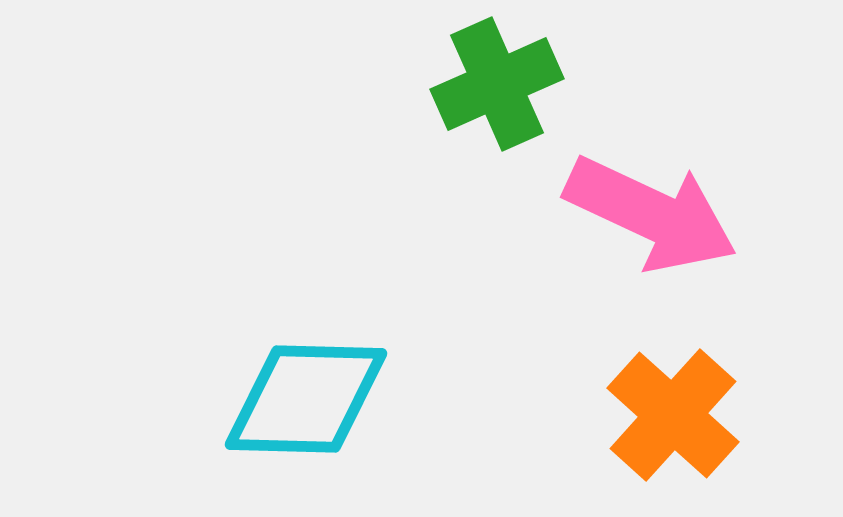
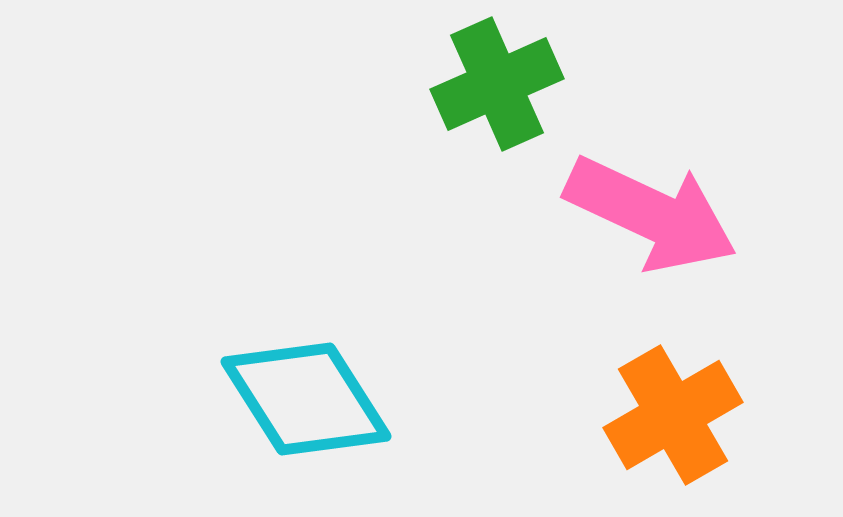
cyan diamond: rotated 56 degrees clockwise
orange cross: rotated 18 degrees clockwise
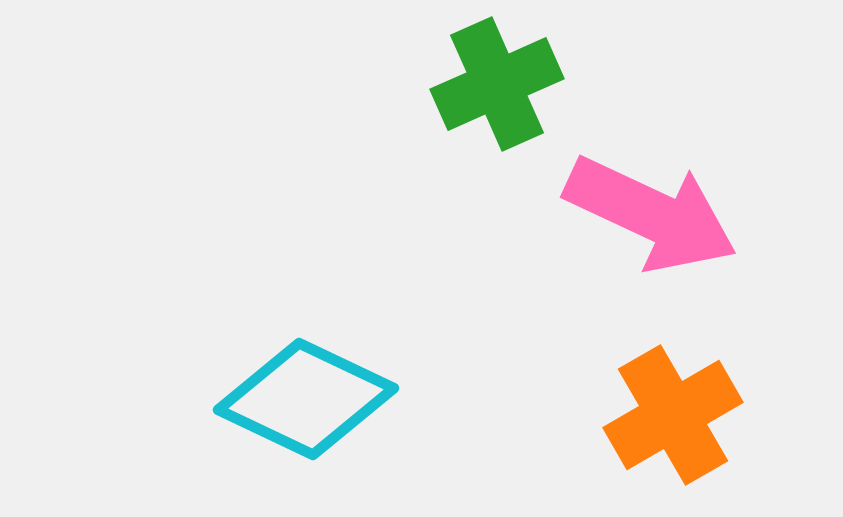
cyan diamond: rotated 32 degrees counterclockwise
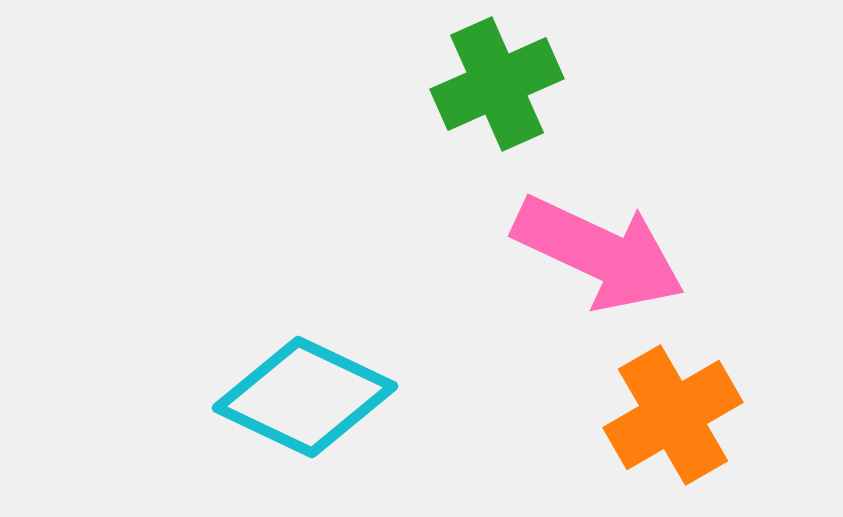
pink arrow: moved 52 px left, 39 px down
cyan diamond: moved 1 px left, 2 px up
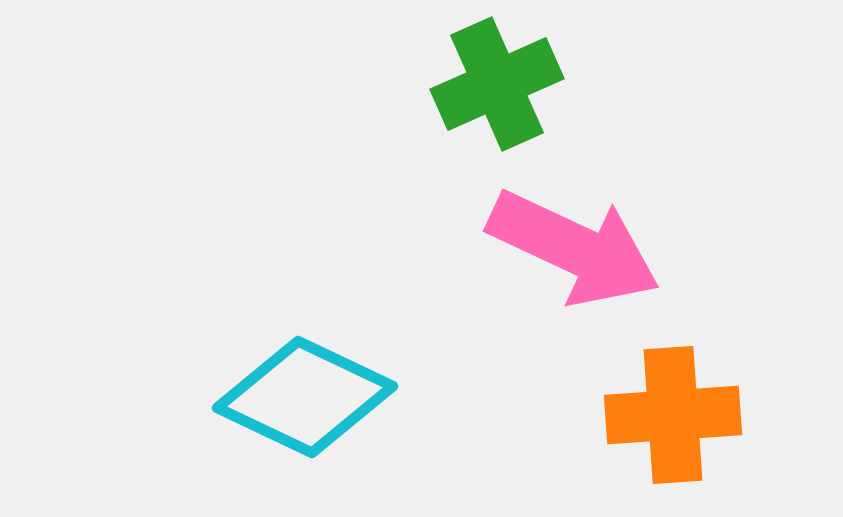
pink arrow: moved 25 px left, 5 px up
orange cross: rotated 26 degrees clockwise
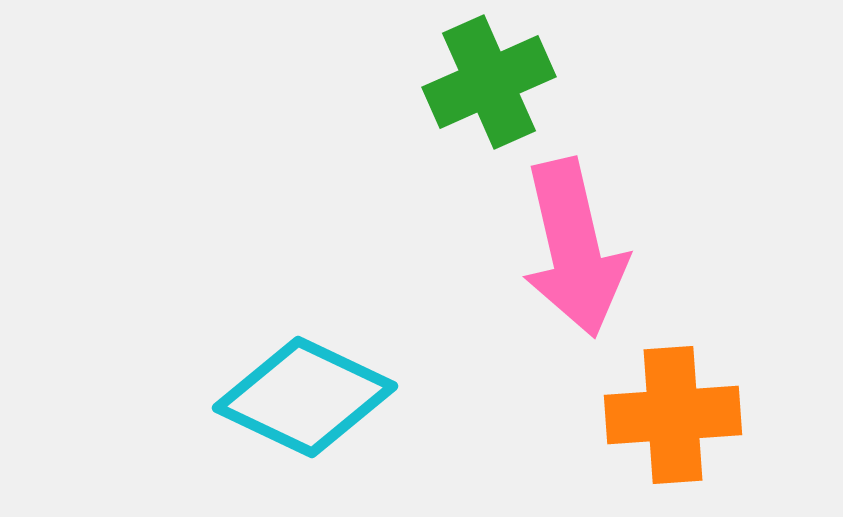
green cross: moved 8 px left, 2 px up
pink arrow: rotated 52 degrees clockwise
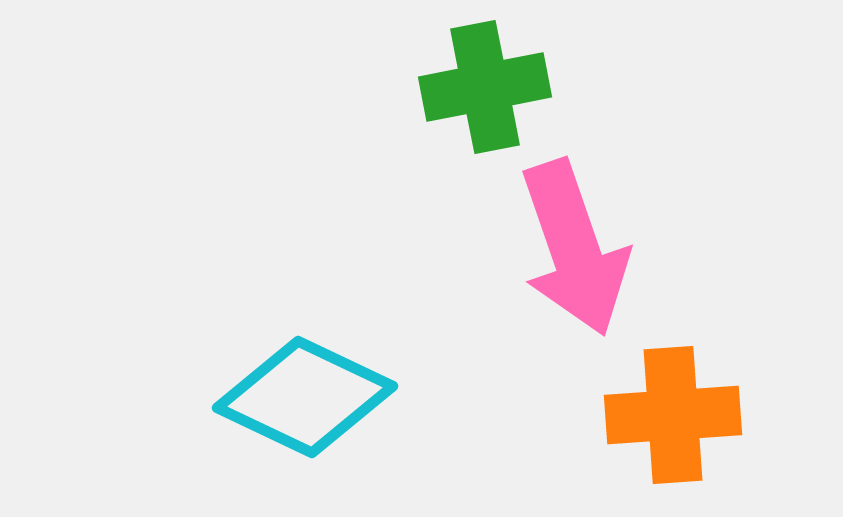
green cross: moved 4 px left, 5 px down; rotated 13 degrees clockwise
pink arrow: rotated 6 degrees counterclockwise
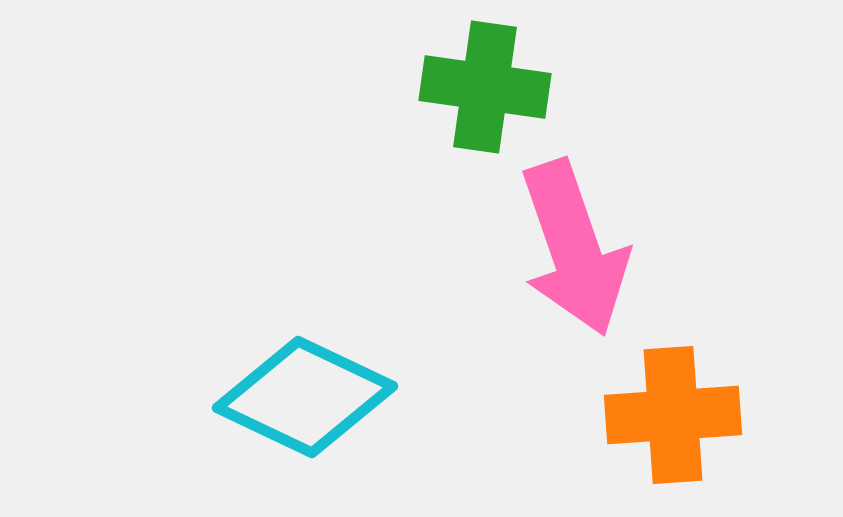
green cross: rotated 19 degrees clockwise
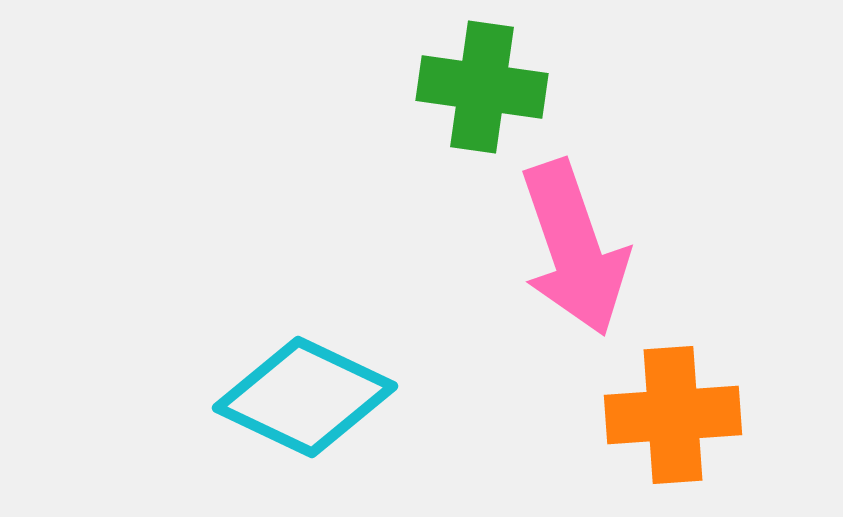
green cross: moved 3 px left
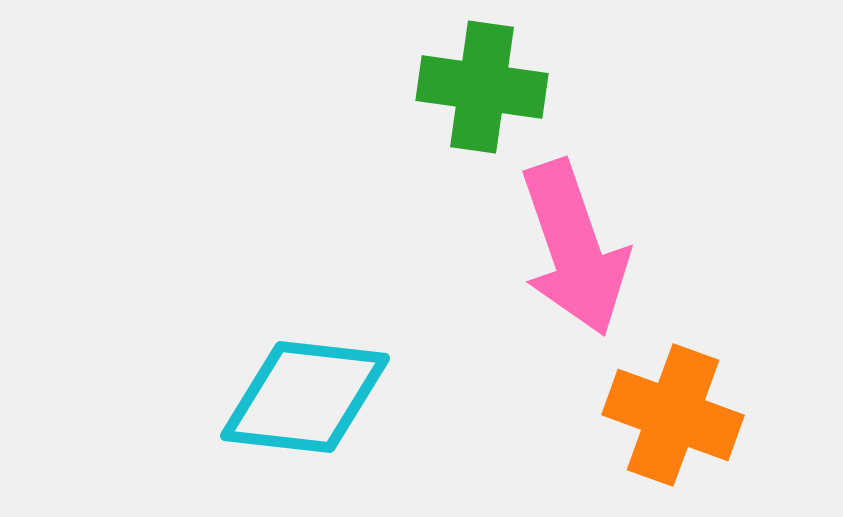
cyan diamond: rotated 19 degrees counterclockwise
orange cross: rotated 24 degrees clockwise
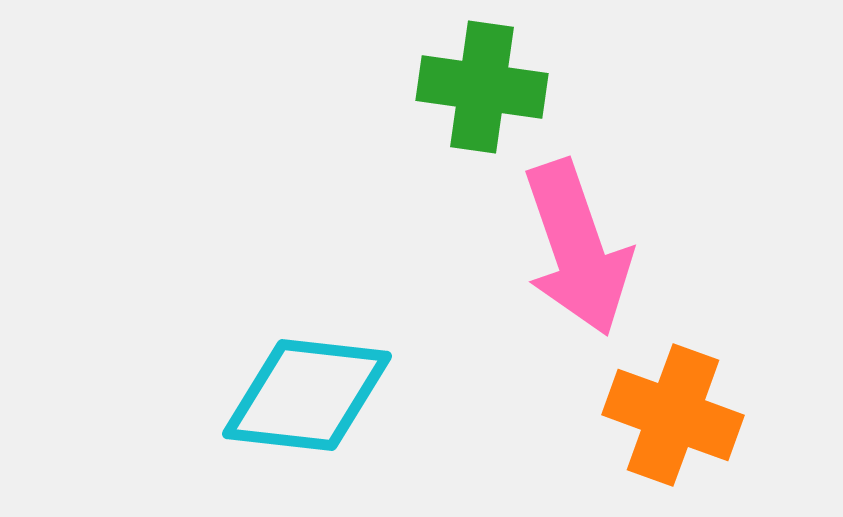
pink arrow: moved 3 px right
cyan diamond: moved 2 px right, 2 px up
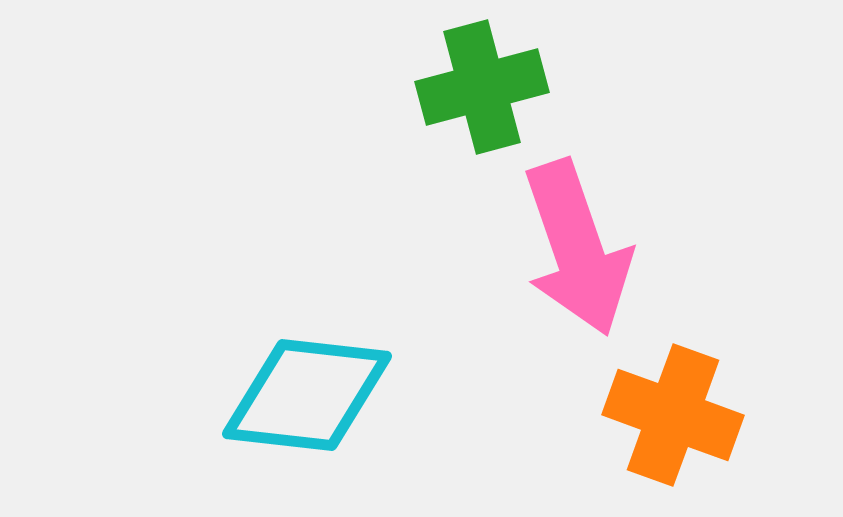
green cross: rotated 23 degrees counterclockwise
